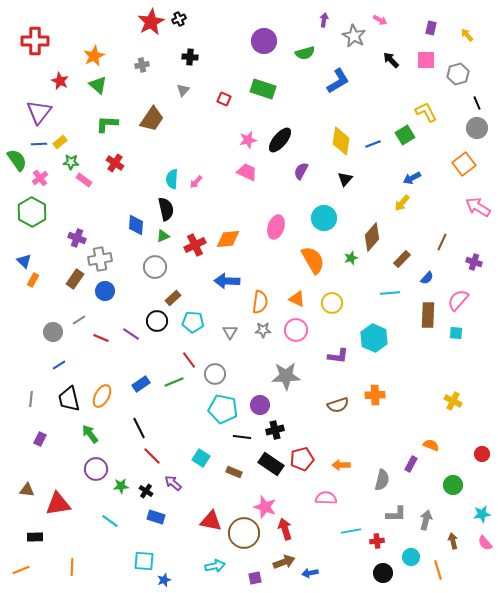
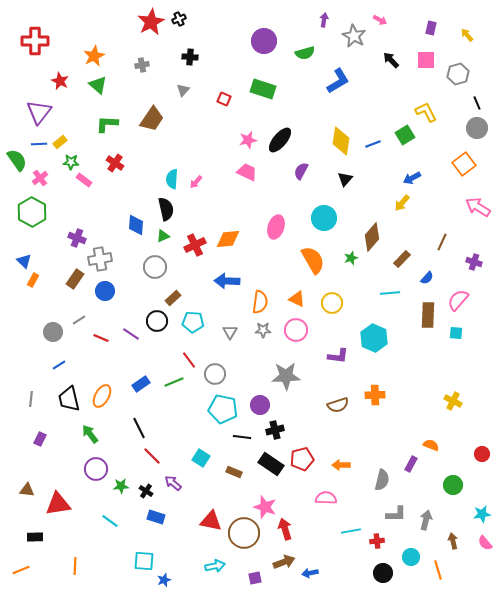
orange line at (72, 567): moved 3 px right, 1 px up
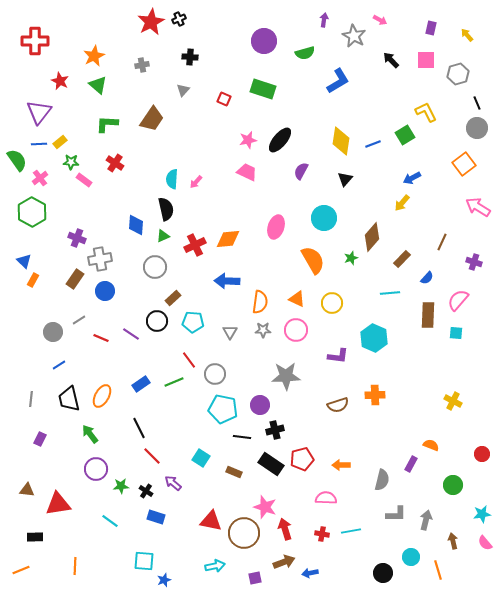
red cross at (377, 541): moved 55 px left, 7 px up; rotated 16 degrees clockwise
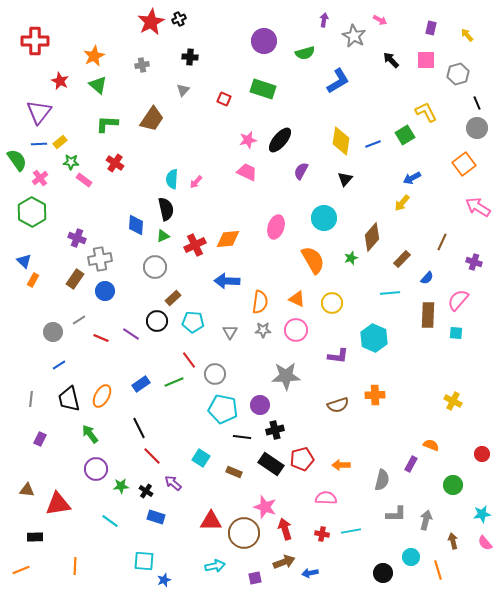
red triangle at (211, 521): rotated 10 degrees counterclockwise
